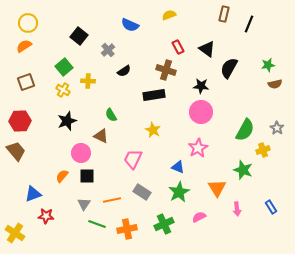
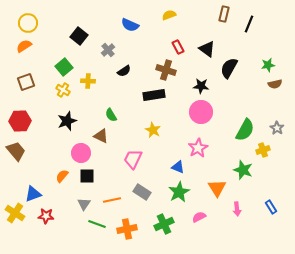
yellow cross at (15, 233): moved 20 px up
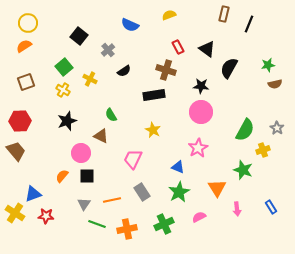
yellow cross at (88, 81): moved 2 px right, 2 px up; rotated 24 degrees clockwise
gray rectangle at (142, 192): rotated 24 degrees clockwise
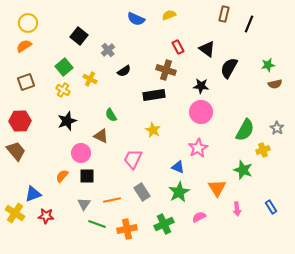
blue semicircle at (130, 25): moved 6 px right, 6 px up
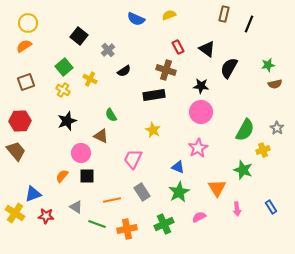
gray triangle at (84, 204): moved 8 px left, 3 px down; rotated 32 degrees counterclockwise
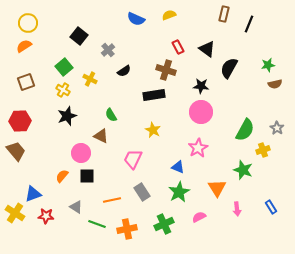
black star at (67, 121): moved 5 px up
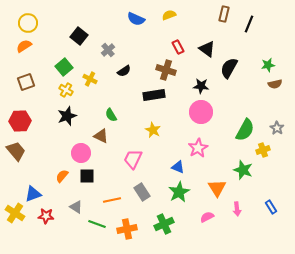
yellow cross at (63, 90): moved 3 px right
pink semicircle at (199, 217): moved 8 px right
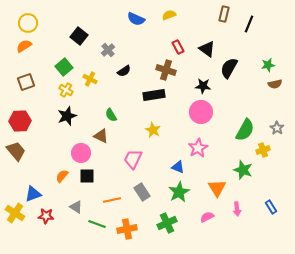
black star at (201, 86): moved 2 px right
green cross at (164, 224): moved 3 px right, 1 px up
